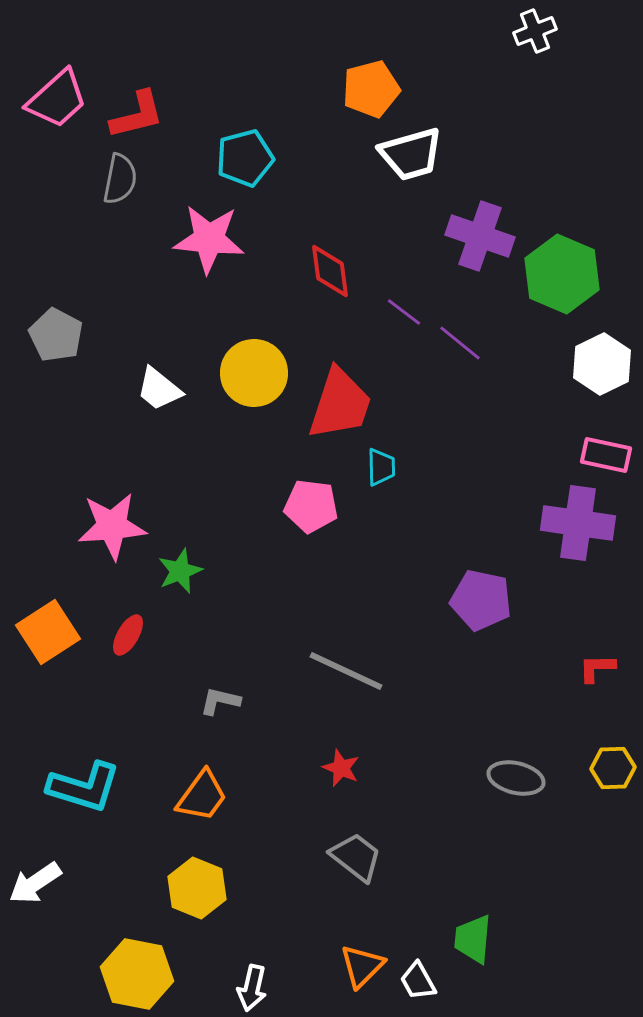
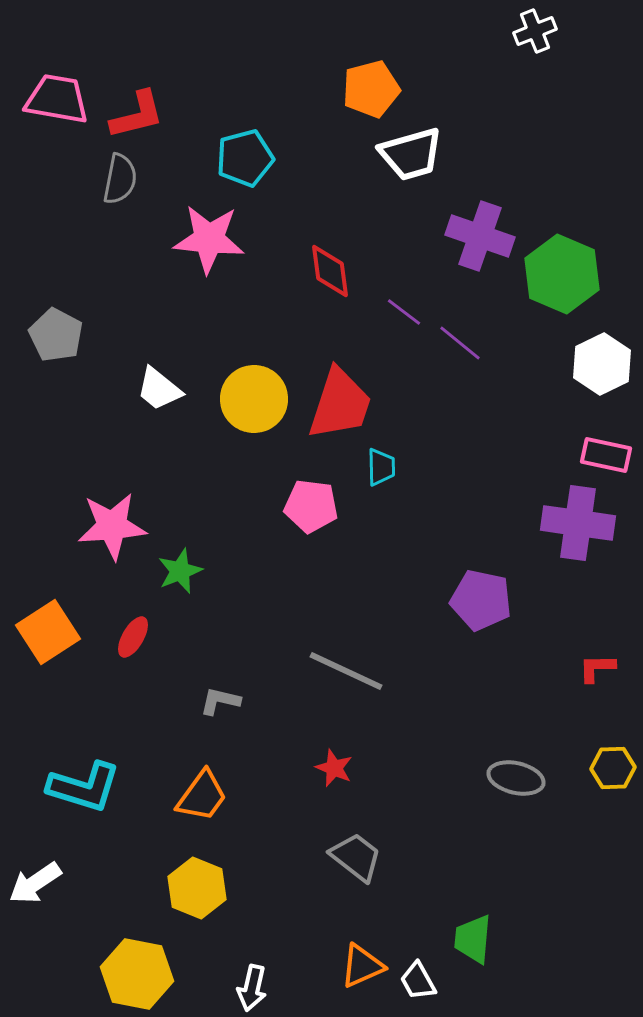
pink trapezoid at (57, 99): rotated 128 degrees counterclockwise
yellow circle at (254, 373): moved 26 px down
red ellipse at (128, 635): moved 5 px right, 2 px down
red star at (341, 768): moved 7 px left
orange triangle at (362, 966): rotated 21 degrees clockwise
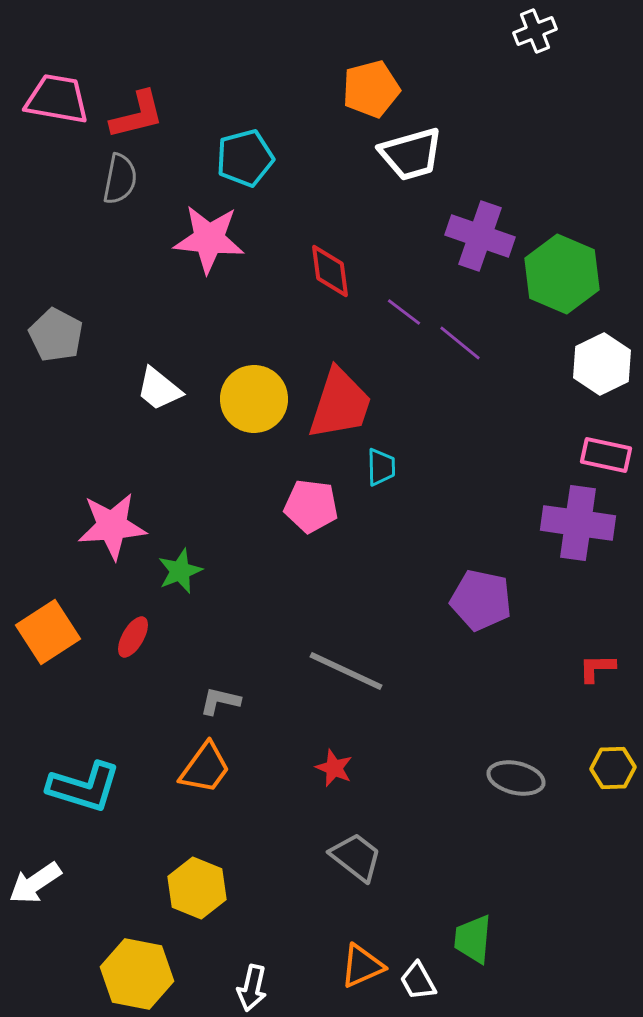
orange trapezoid at (202, 796): moved 3 px right, 28 px up
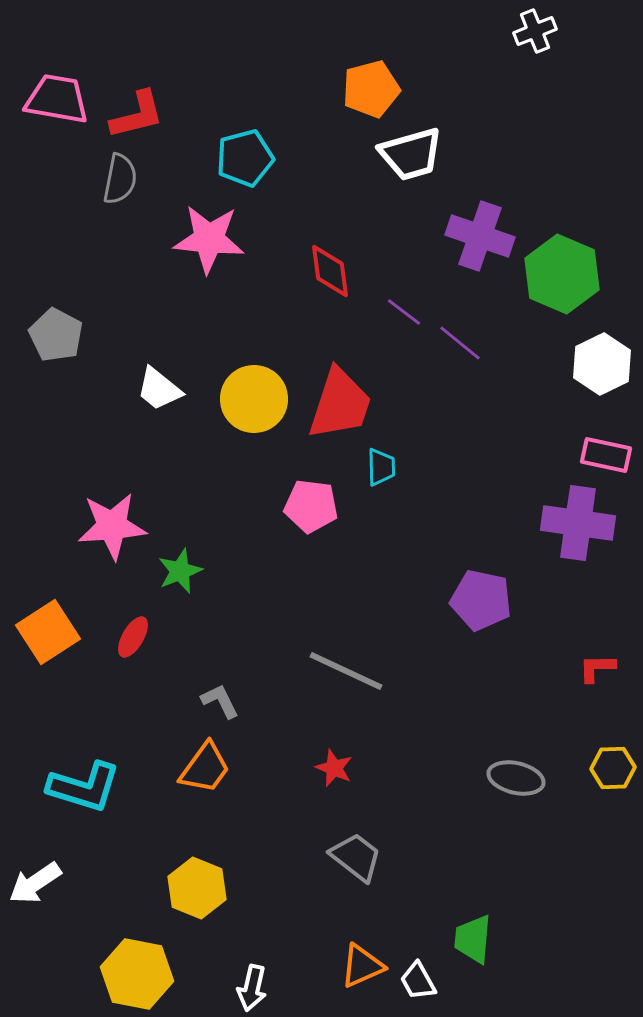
gray L-shape at (220, 701): rotated 51 degrees clockwise
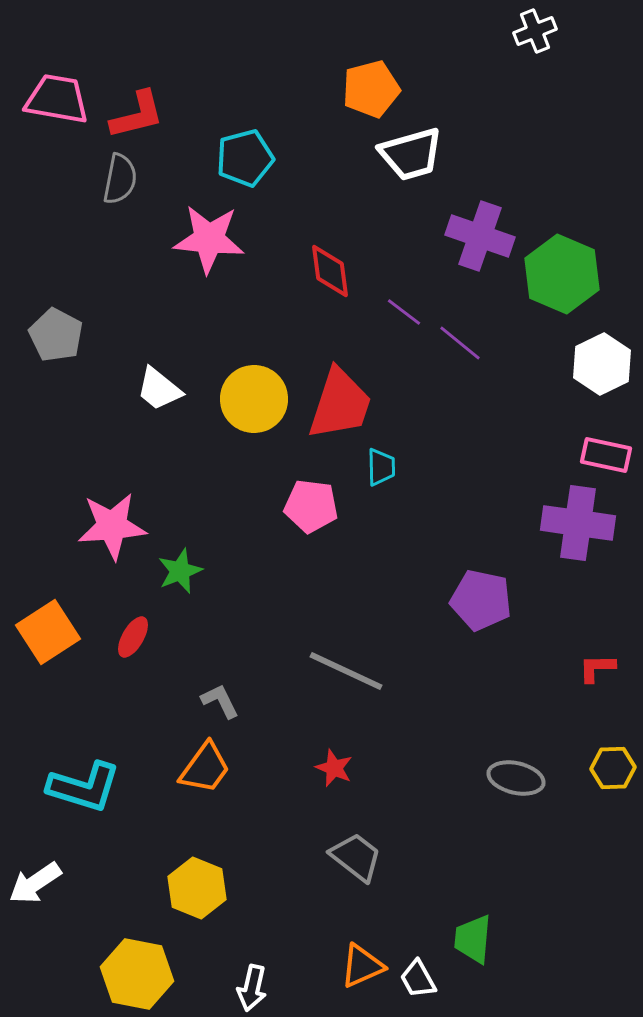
white trapezoid at (418, 981): moved 2 px up
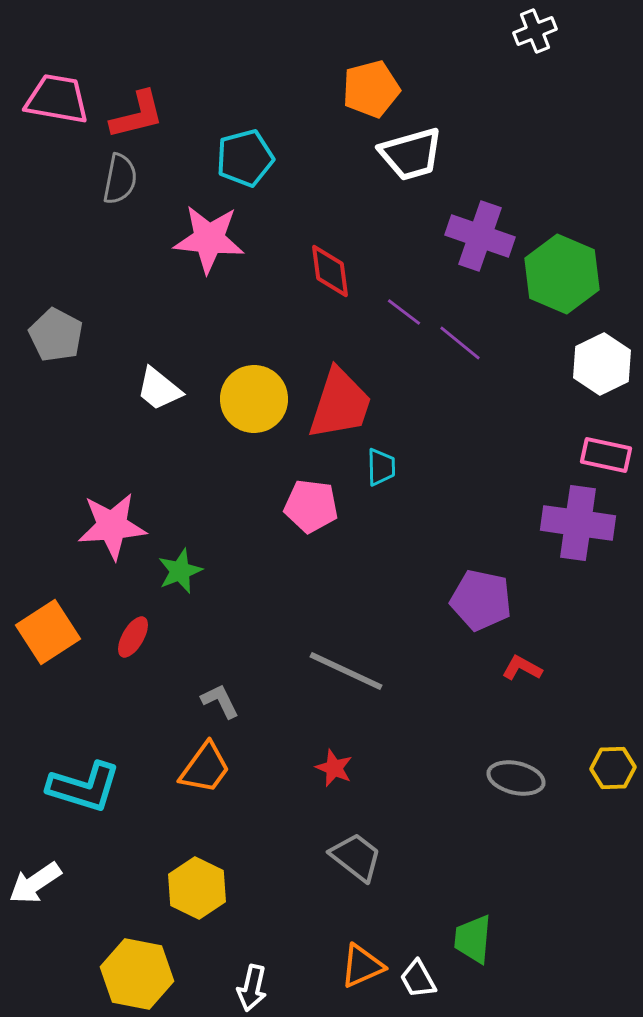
red L-shape at (597, 668): moved 75 px left; rotated 30 degrees clockwise
yellow hexagon at (197, 888): rotated 4 degrees clockwise
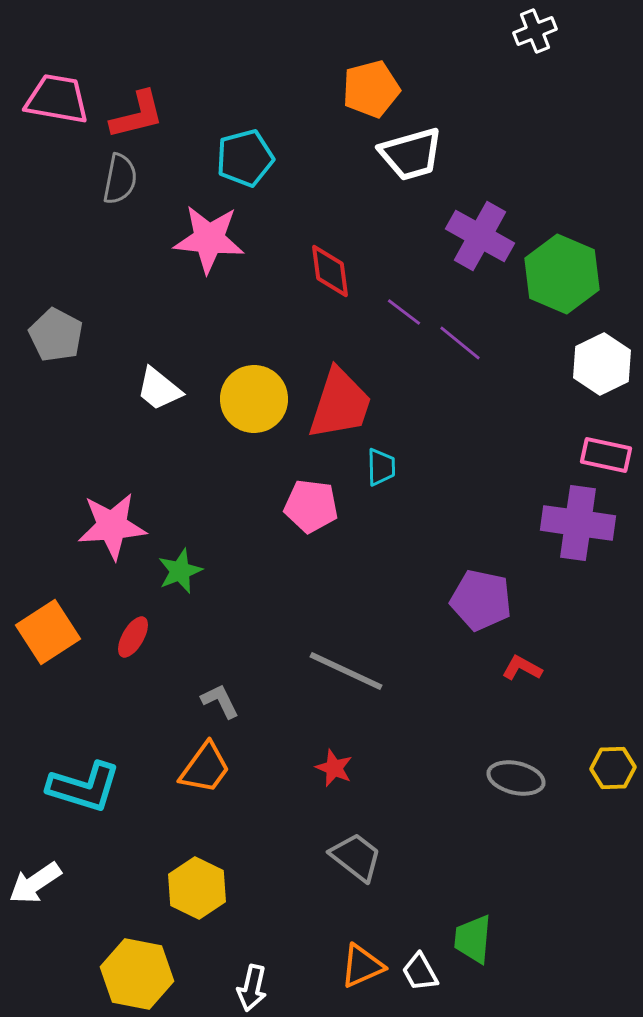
purple cross at (480, 236): rotated 10 degrees clockwise
white trapezoid at (418, 979): moved 2 px right, 7 px up
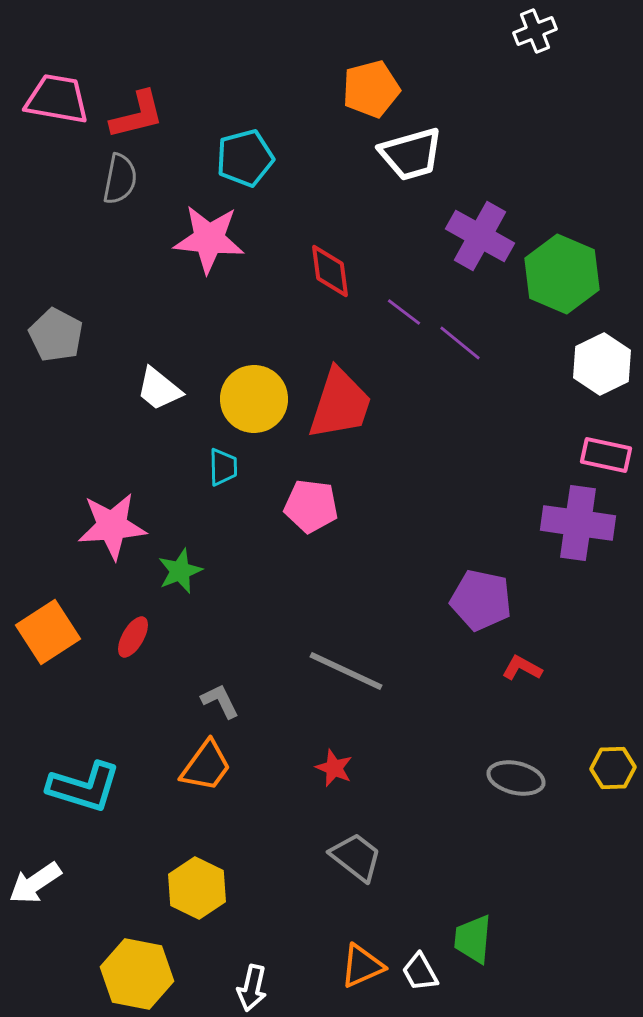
cyan trapezoid at (381, 467): moved 158 px left
orange trapezoid at (205, 768): moved 1 px right, 2 px up
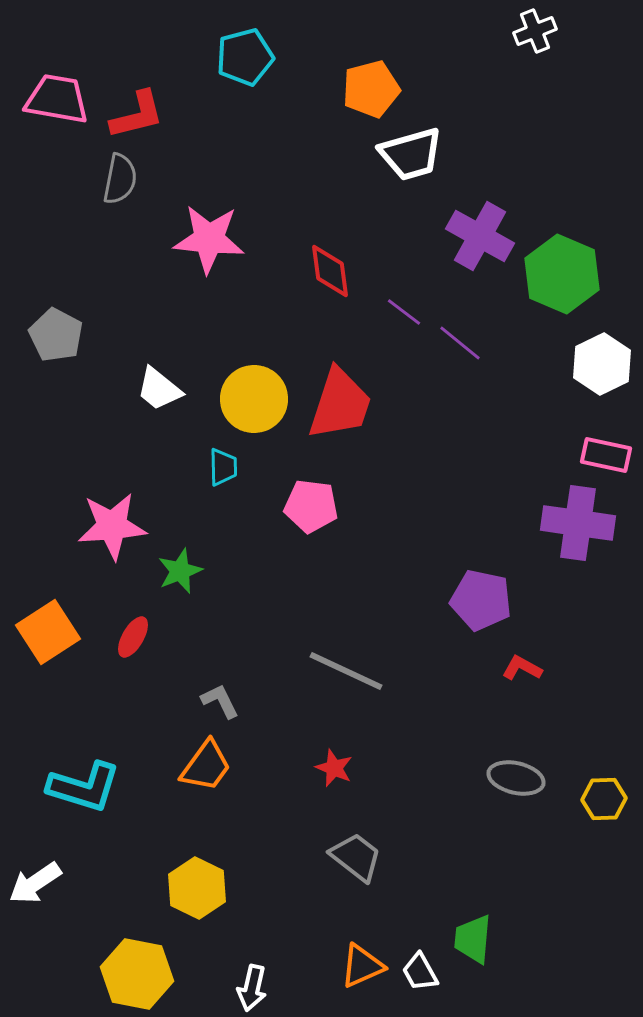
cyan pentagon at (245, 158): moved 101 px up
yellow hexagon at (613, 768): moved 9 px left, 31 px down
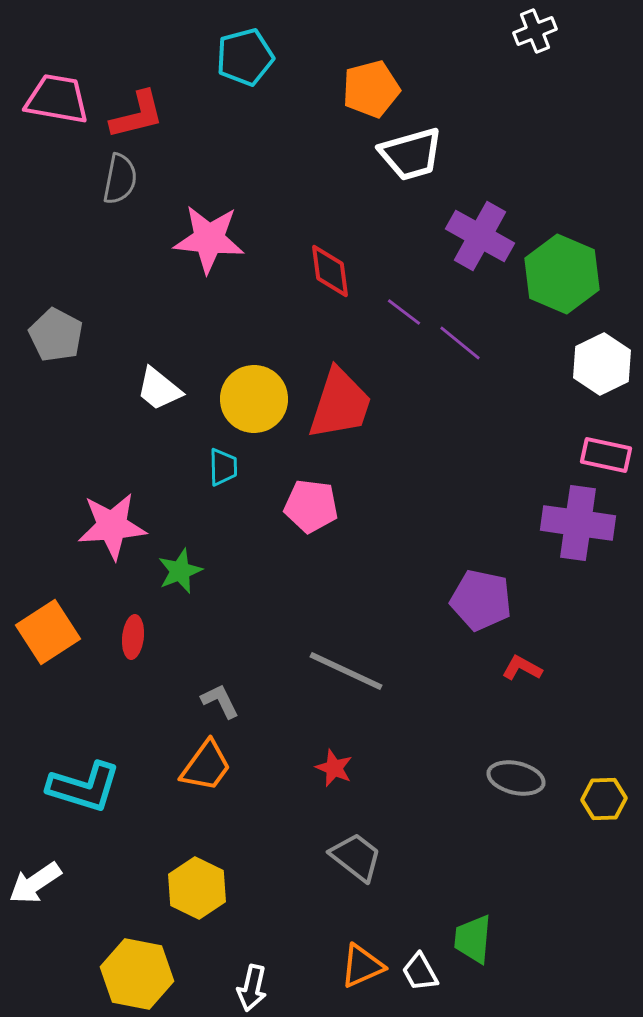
red ellipse at (133, 637): rotated 24 degrees counterclockwise
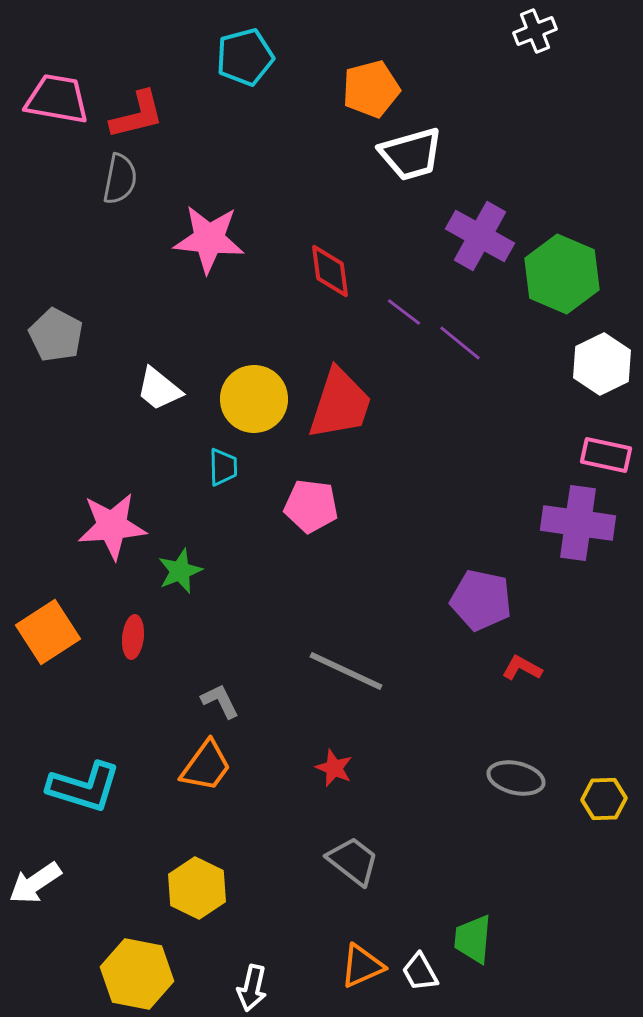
gray trapezoid at (356, 857): moved 3 px left, 4 px down
